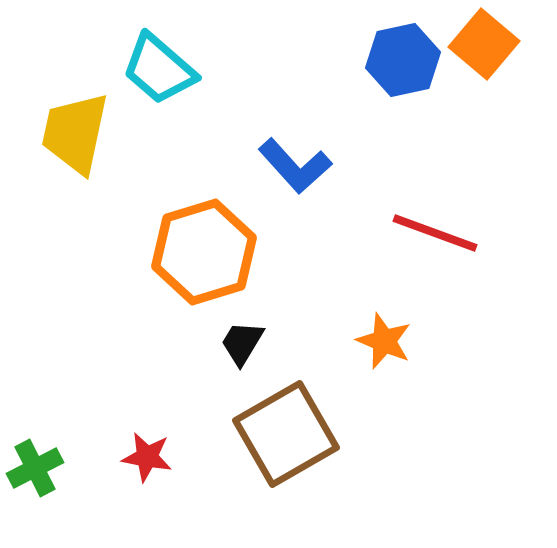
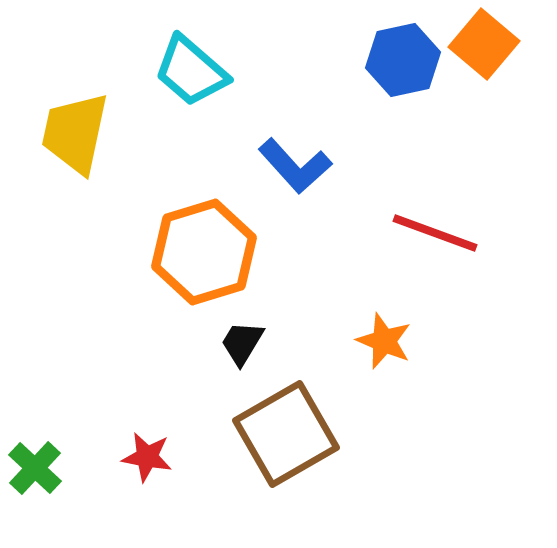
cyan trapezoid: moved 32 px right, 2 px down
green cross: rotated 20 degrees counterclockwise
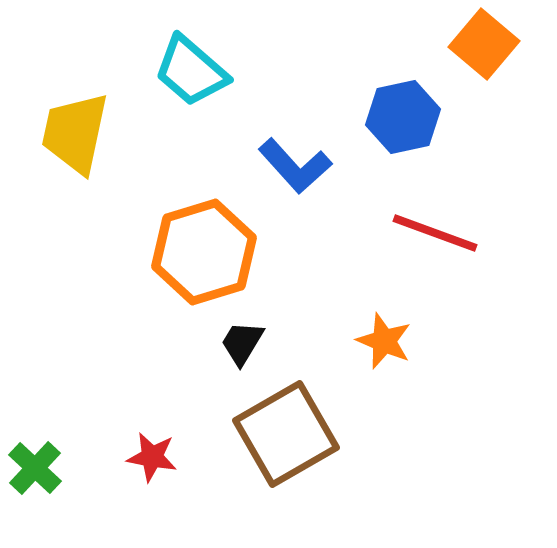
blue hexagon: moved 57 px down
red star: moved 5 px right
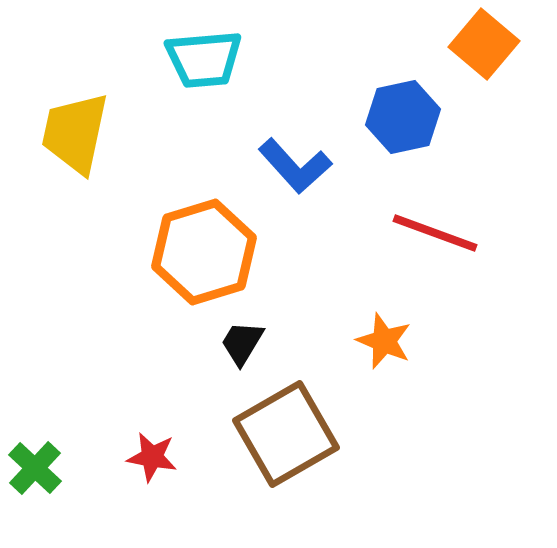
cyan trapezoid: moved 13 px right, 12 px up; rotated 46 degrees counterclockwise
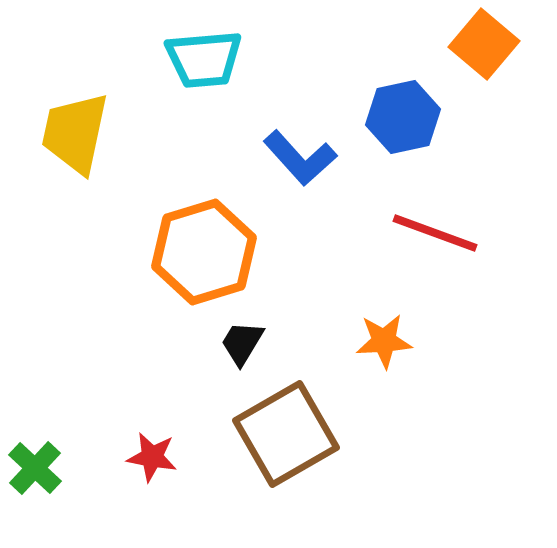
blue L-shape: moved 5 px right, 8 px up
orange star: rotated 26 degrees counterclockwise
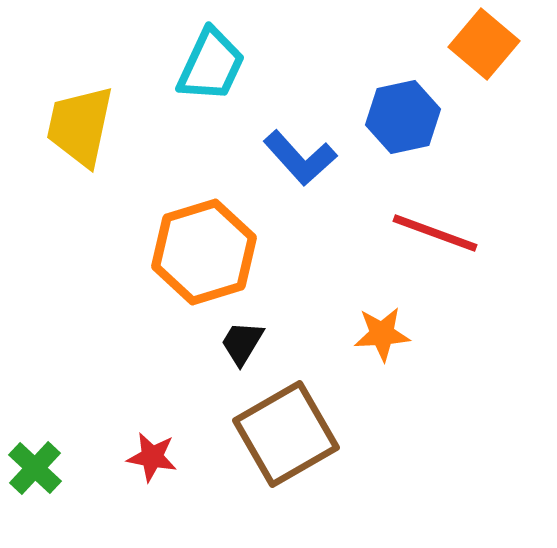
cyan trapezoid: moved 7 px right, 6 px down; rotated 60 degrees counterclockwise
yellow trapezoid: moved 5 px right, 7 px up
orange star: moved 2 px left, 7 px up
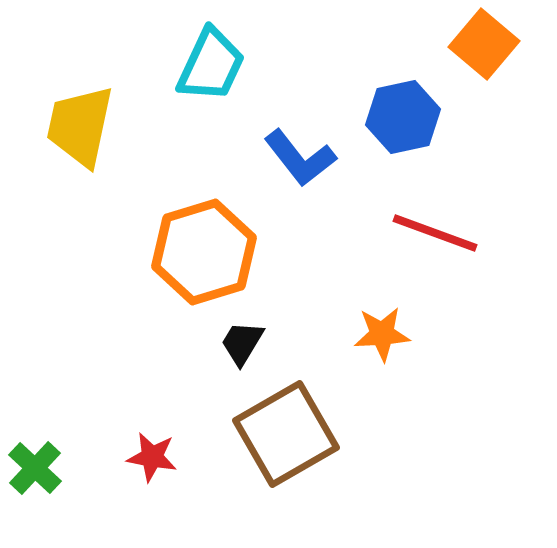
blue L-shape: rotated 4 degrees clockwise
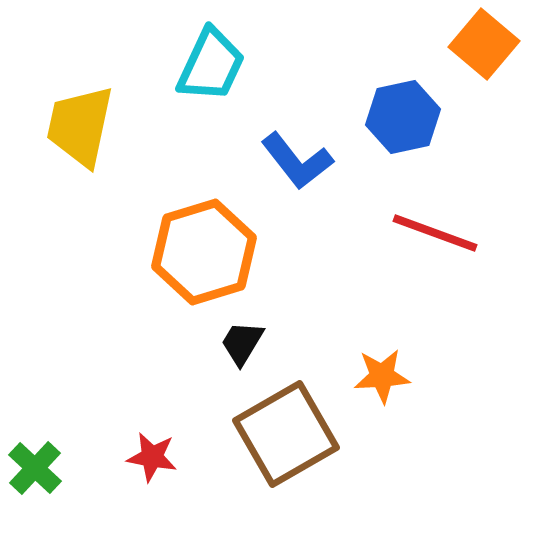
blue L-shape: moved 3 px left, 3 px down
orange star: moved 42 px down
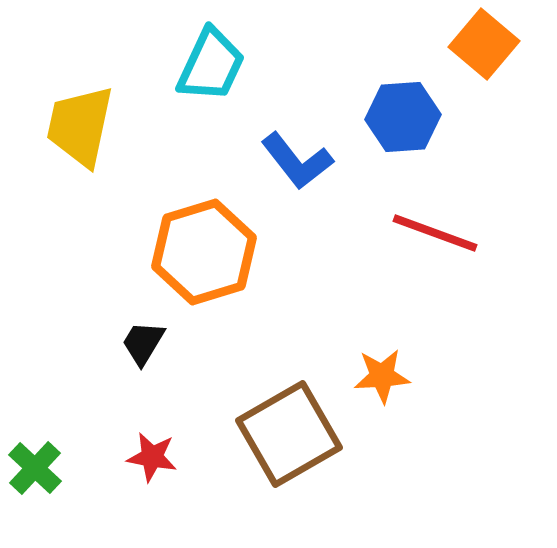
blue hexagon: rotated 8 degrees clockwise
black trapezoid: moved 99 px left
brown square: moved 3 px right
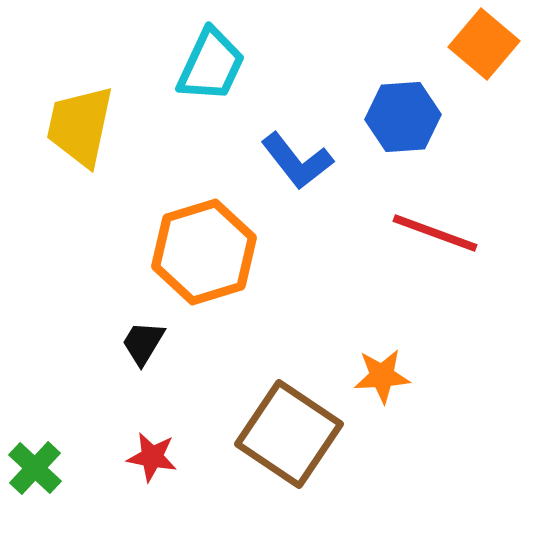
brown square: rotated 26 degrees counterclockwise
